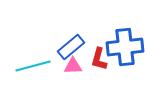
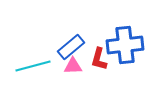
blue cross: moved 2 px up
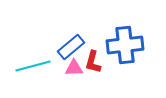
red L-shape: moved 6 px left, 3 px down
pink triangle: moved 1 px right, 2 px down
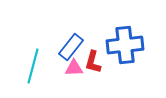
blue rectangle: rotated 12 degrees counterclockwise
cyan line: rotated 60 degrees counterclockwise
